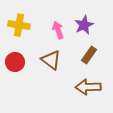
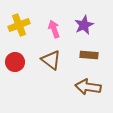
yellow cross: rotated 30 degrees counterclockwise
pink arrow: moved 4 px left, 1 px up
brown rectangle: rotated 60 degrees clockwise
brown arrow: rotated 10 degrees clockwise
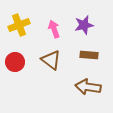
purple star: rotated 12 degrees clockwise
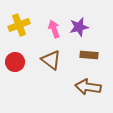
purple star: moved 5 px left, 2 px down
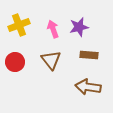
pink arrow: moved 1 px left
brown triangle: rotated 15 degrees clockwise
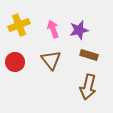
purple star: moved 3 px down
brown rectangle: rotated 12 degrees clockwise
brown arrow: rotated 85 degrees counterclockwise
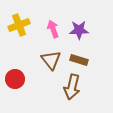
purple star: rotated 12 degrees clockwise
brown rectangle: moved 10 px left, 5 px down
red circle: moved 17 px down
brown arrow: moved 16 px left
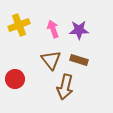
brown arrow: moved 7 px left
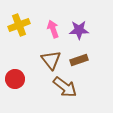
brown rectangle: rotated 36 degrees counterclockwise
brown arrow: rotated 65 degrees counterclockwise
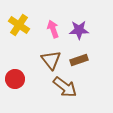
yellow cross: rotated 35 degrees counterclockwise
